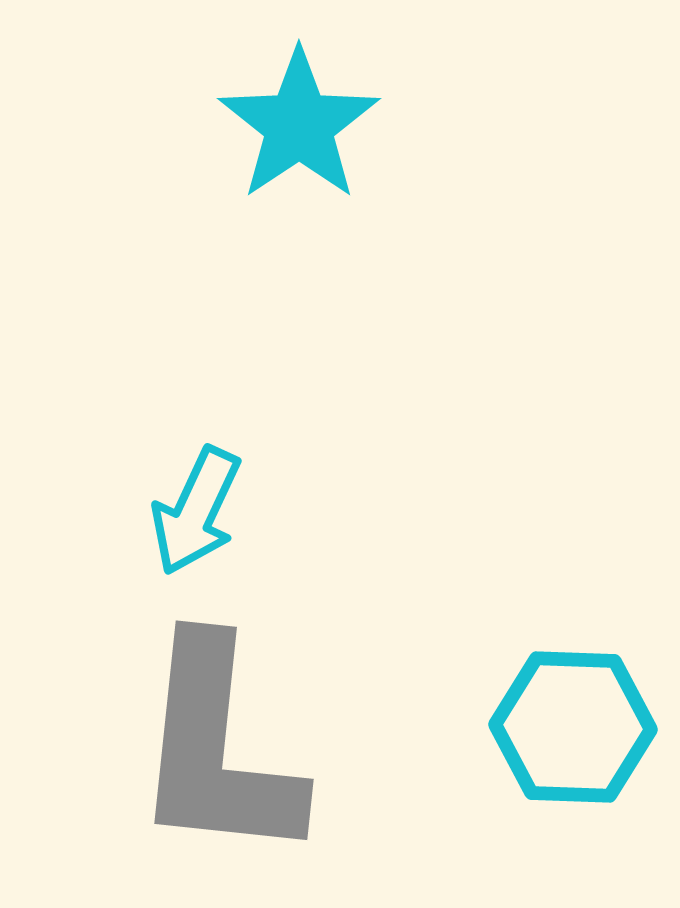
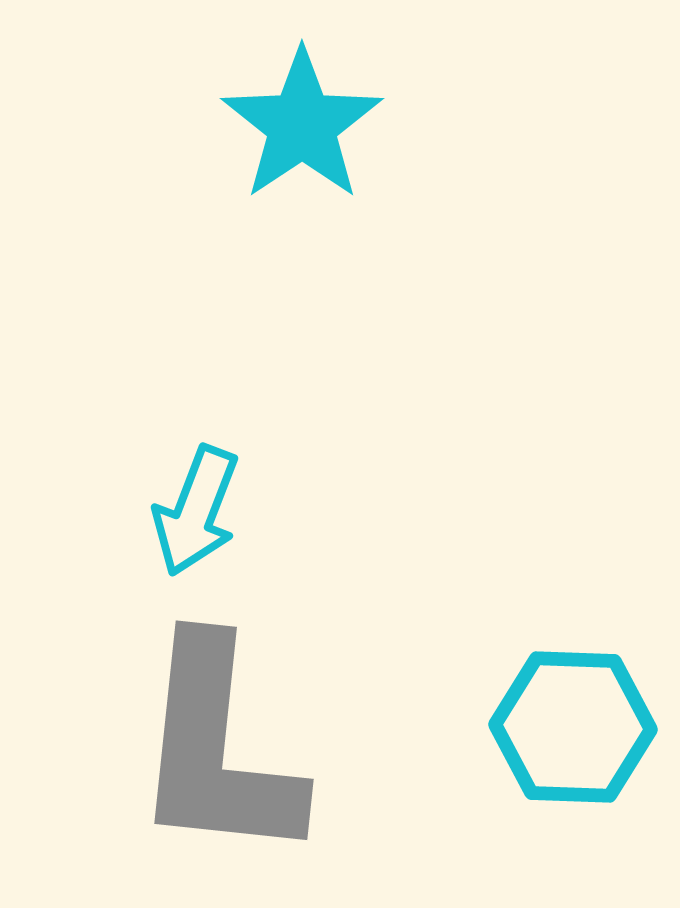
cyan star: moved 3 px right
cyan arrow: rotated 4 degrees counterclockwise
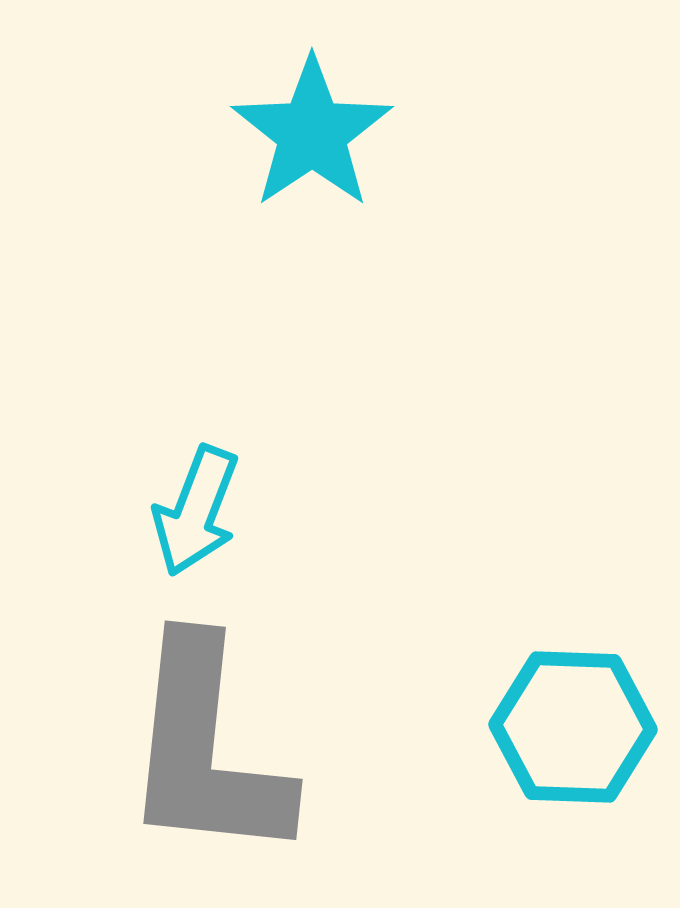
cyan star: moved 10 px right, 8 px down
gray L-shape: moved 11 px left
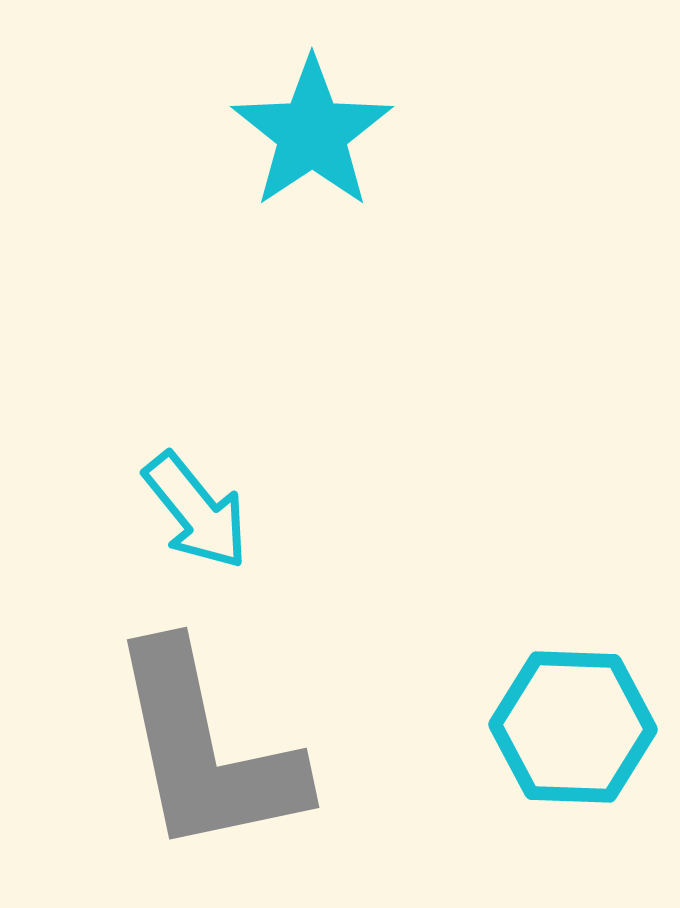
cyan arrow: rotated 60 degrees counterclockwise
gray L-shape: rotated 18 degrees counterclockwise
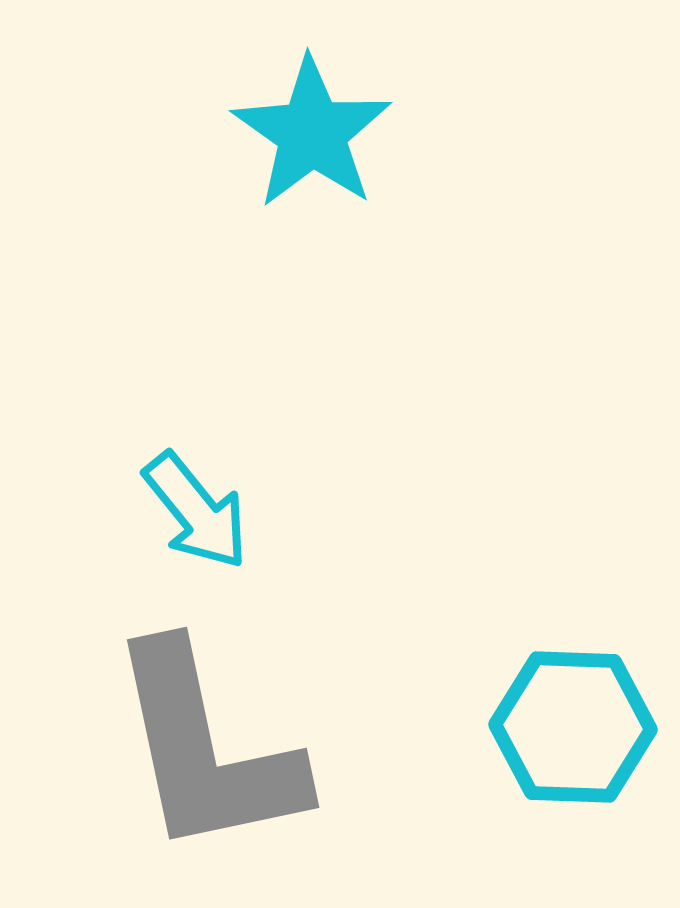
cyan star: rotated 3 degrees counterclockwise
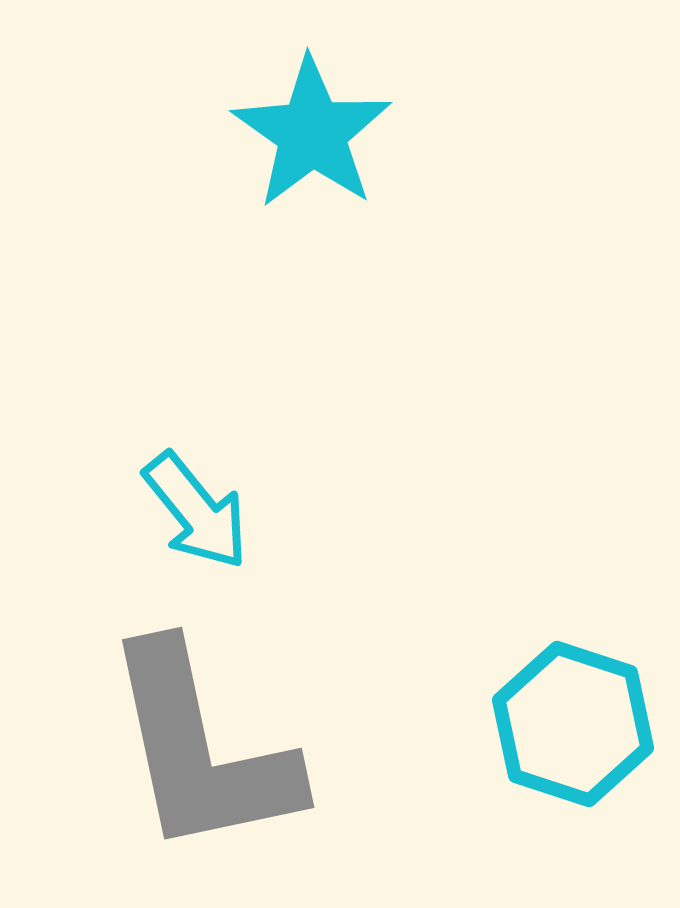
cyan hexagon: moved 3 px up; rotated 16 degrees clockwise
gray L-shape: moved 5 px left
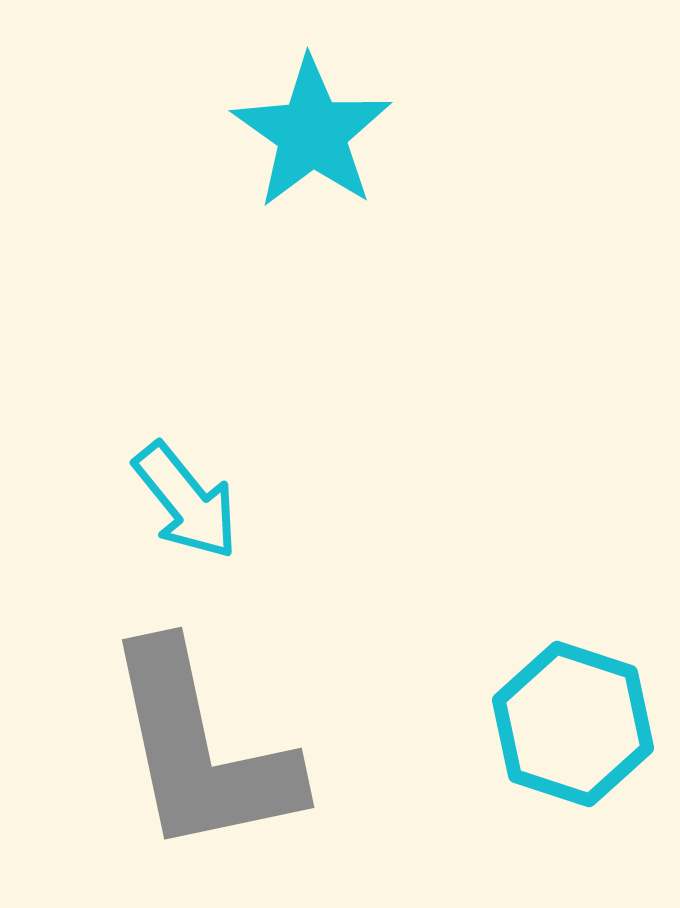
cyan arrow: moved 10 px left, 10 px up
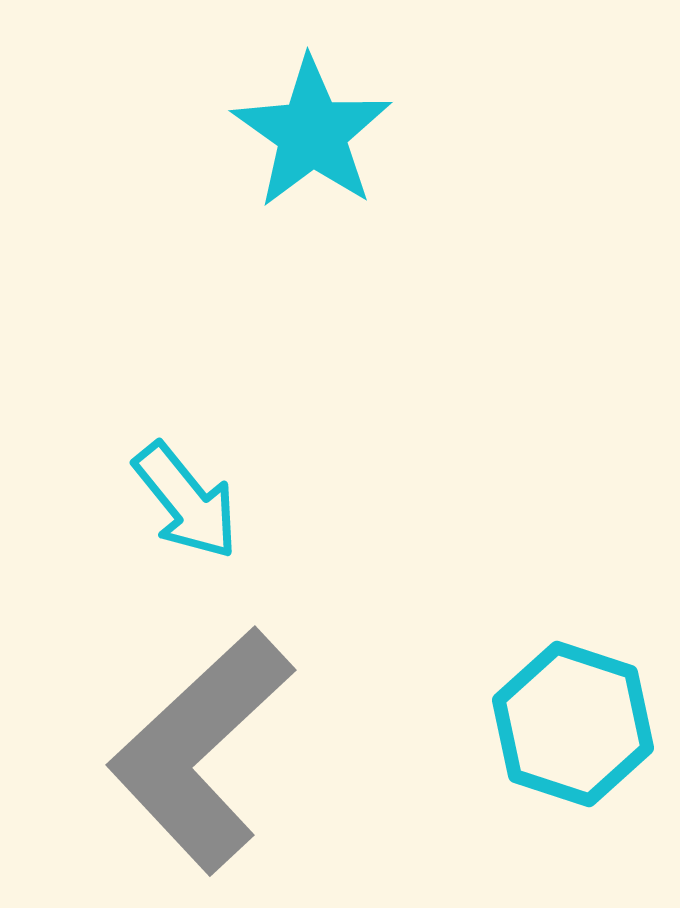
gray L-shape: rotated 59 degrees clockwise
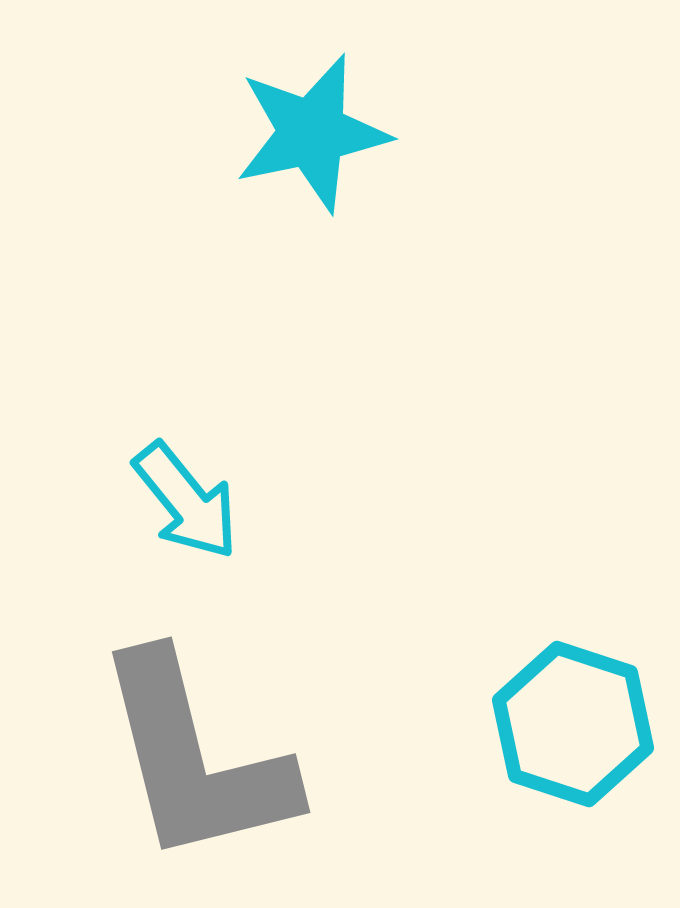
cyan star: rotated 25 degrees clockwise
gray L-shape: moved 6 px left, 9 px down; rotated 61 degrees counterclockwise
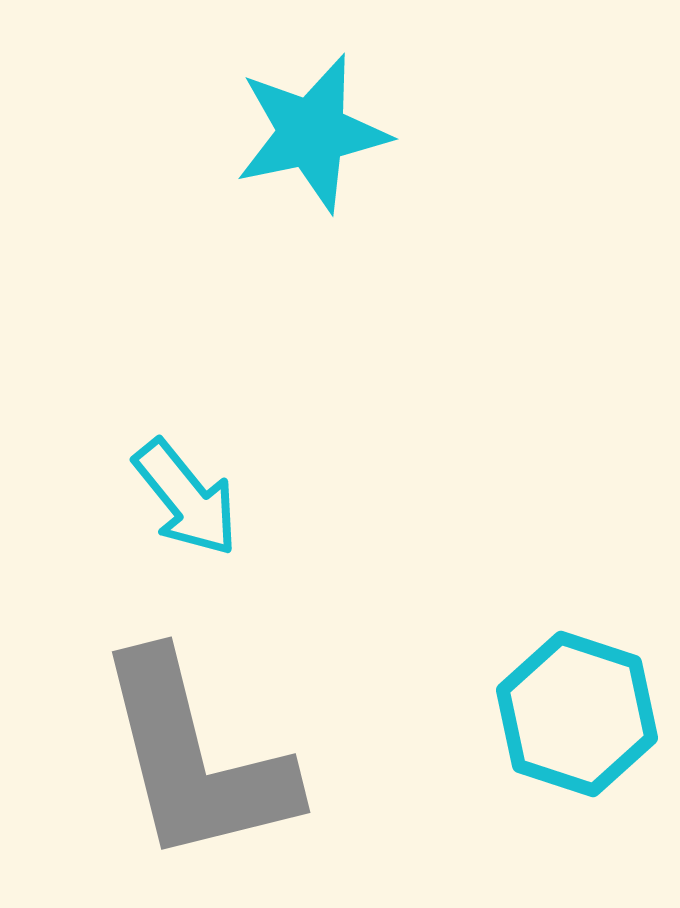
cyan arrow: moved 3 px up
cyan hexagon: moved 4 px right, 10 px up
